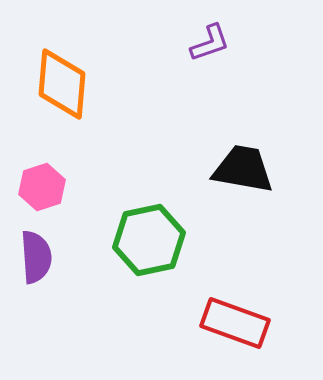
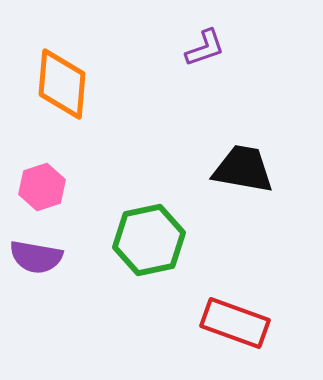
purple L-shape: moved 5 px left, 5 px down
purple semicircle: rotated 104 degrees clockwise
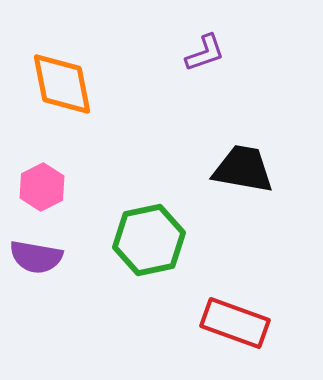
purple L-shape: moved 5 px down
orange diamond: rotated 16 degrees counterclockwise
pink hexagon: rotated 9 degrees counterclockwise
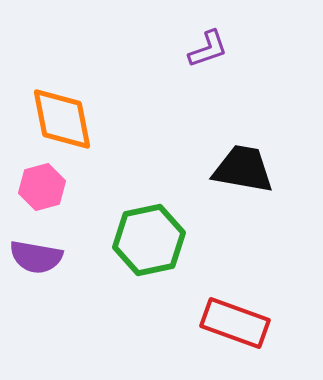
purple L-shape: moved 3 px right, 4 px up
orange diamond: moved 35 px down
pink hexagon: rotated 12 degrees clockwise
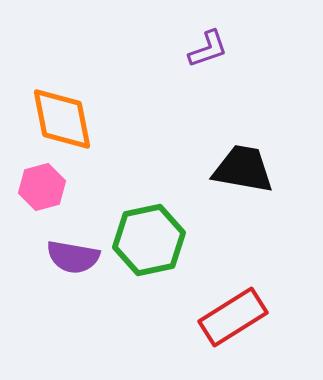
purple semicircle: moved 37 px right
red rectangle: moved 2 px left, 6 px up; rotated 52 degrees counterclockwise
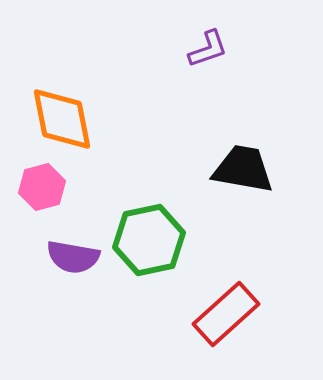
red rectangle: moved 7 px left, 3 px up; rotated 10 degrees counterclockwise
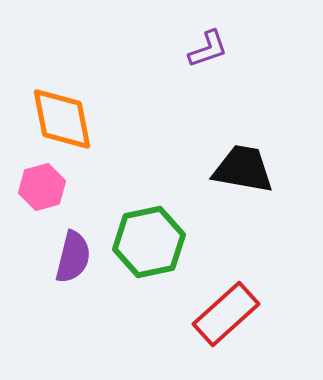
green hexagon: moved 2 px down
purple semicircle: rotated 86 degrees counterclockwise
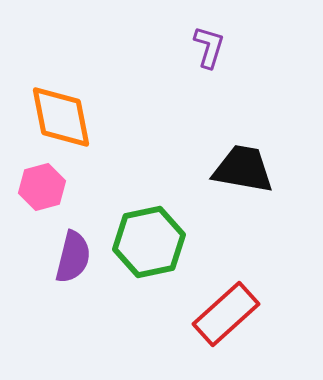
purple L-shape: moved 1 px right, 2 px up; rotated 54 degrees counterclockwise
orange diamond: moved 1 px left, 2 px up
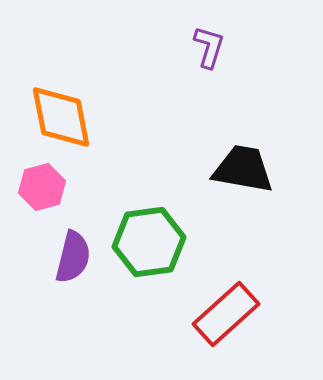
green hexagon: rotated 4 degrees clockwise
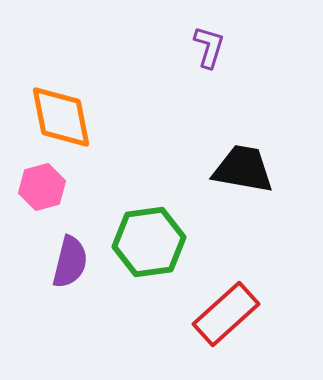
purple semicircle: moved 3 px left, 5 px down
